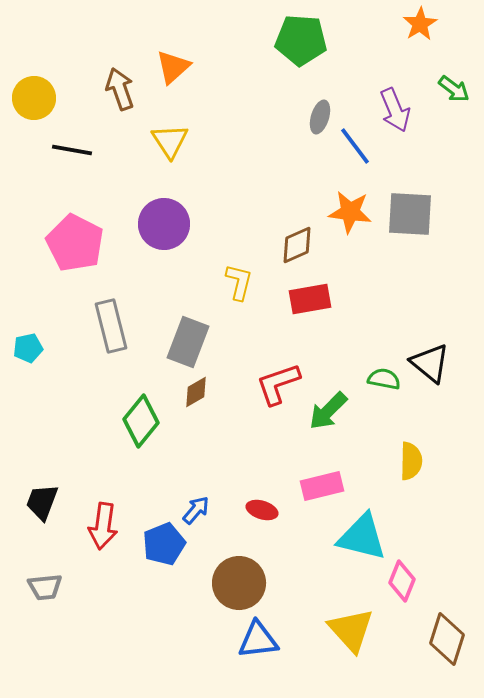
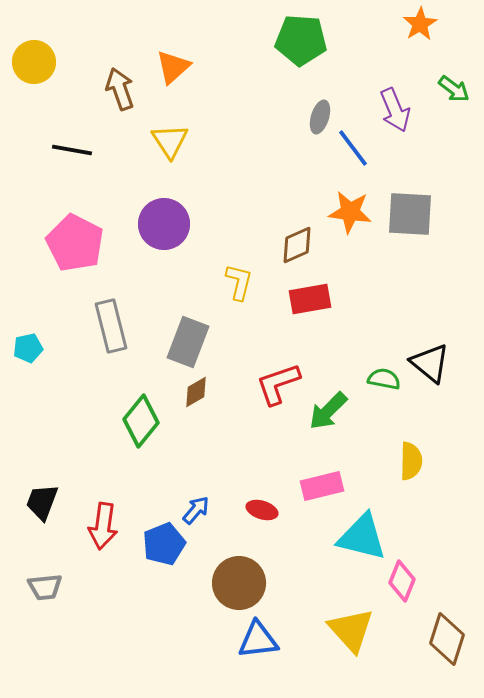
yellow circle at (34, 98): moved 36 px up
blue line at (355, 146): moved 2 px left, 2 px down
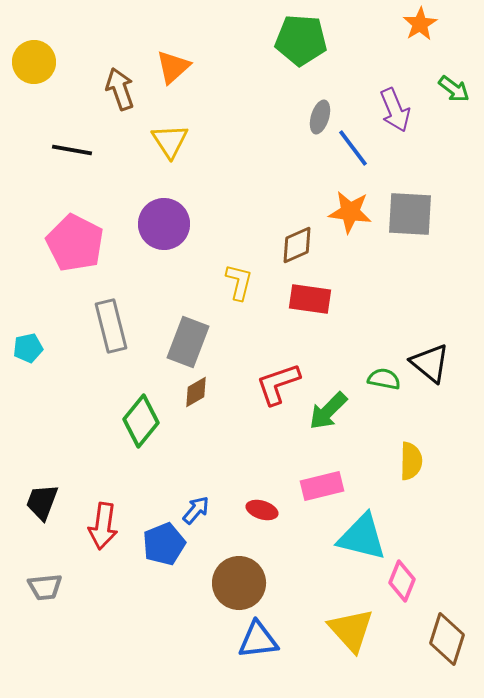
red rectangle at (310, 299): rotated 18 degrees clockwise
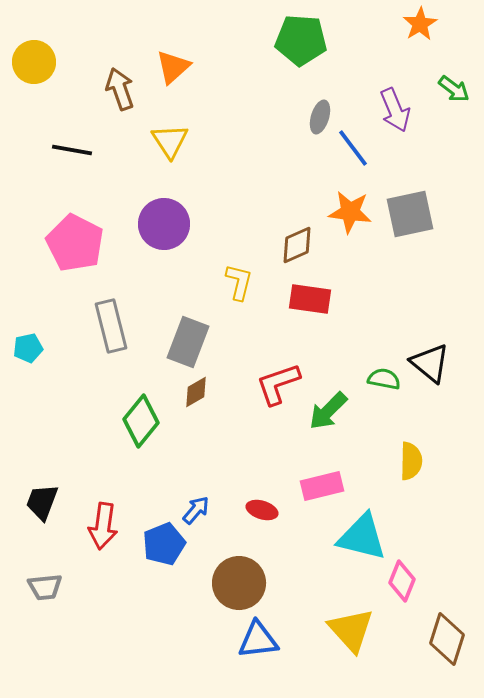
gray square at (410, 214): rotated 15 degrees counterclockwise
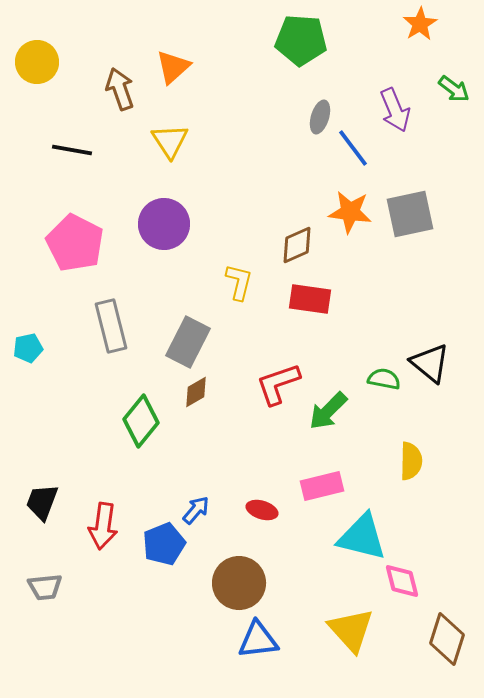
yellow circle at (34, 62): moved 3 px right
gray rectangle at (188, 342): rotated 6 degrees clockwise
pink diamond at (402, 581): rotated 36 degrees counterclockwise
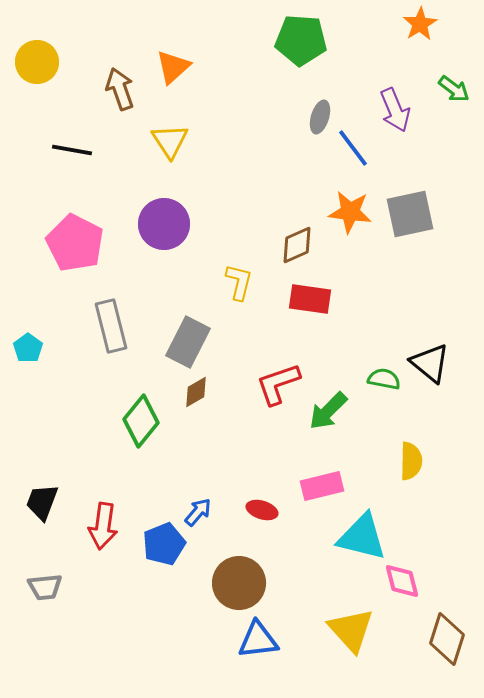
cyan pentagon at (28, 348): rotated 24 degrees counterclockwise
blue arrow at (196, 510): moved 2 px right, 2 px down
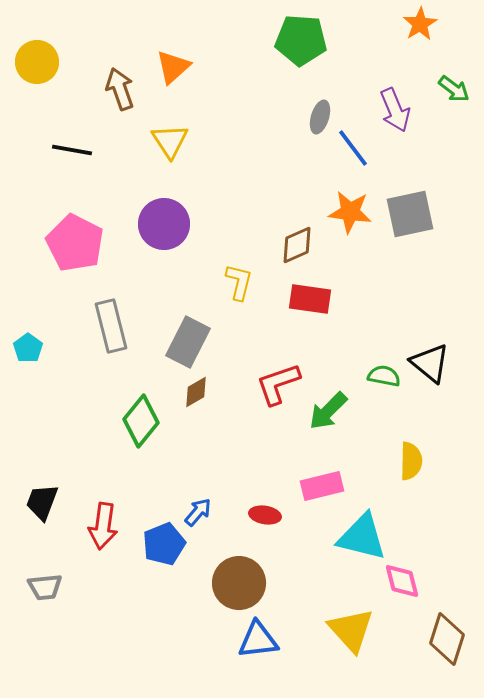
green semicircle at (384, 379): moved 3 px up
red ellipse at (262, 510): moved 3 px right, 5 px down; rotated 8 degrees counterclockwise
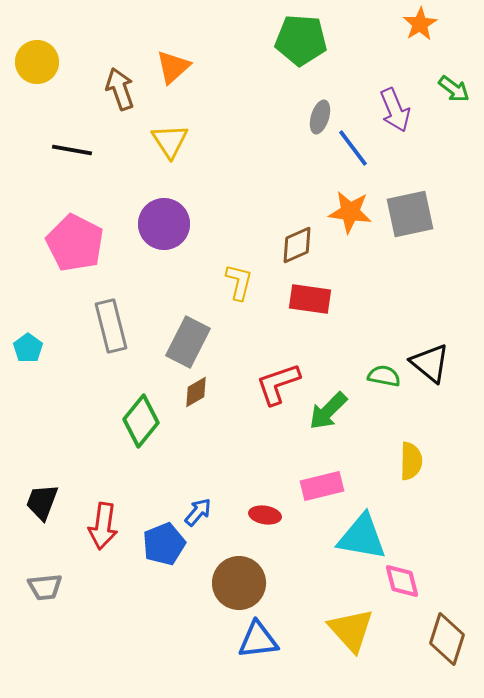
cyan triangle at (362, 537): rotated 4 degrees counterclockwise
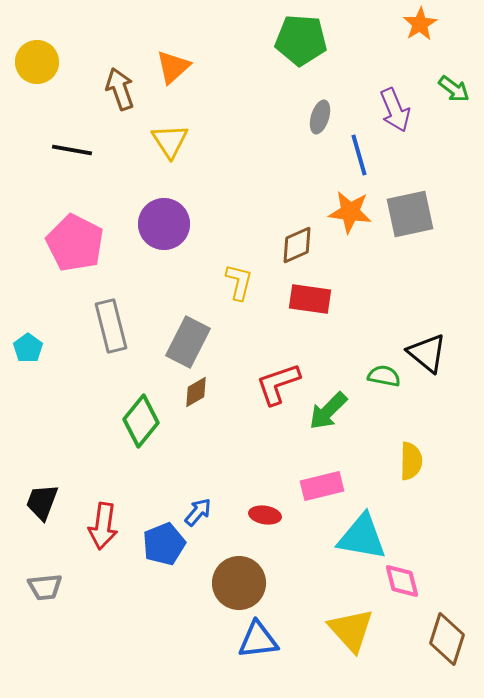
blue line at (353, 148): moved 6 px right, 7 px down; rotated 21 degrees clockwise
black triangle at (430, 363): moved 3 px left, 10 px up
